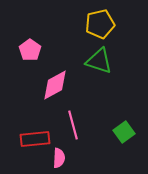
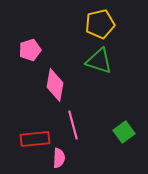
pink pentagon: rotated 20 degrees clockwise
pink diamond: rotated 52 degrees counterclockwise
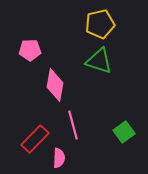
pink pentagon: rotated 15 degrees clockwise
red rectangle: rotated 40 degrees counterclockwise
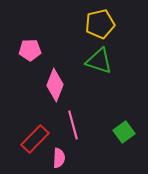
pink diamond: rotated 12 degrees clockwise
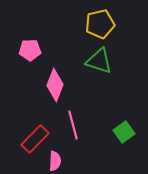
pink semicircle: moved 4 px left, 3 px down
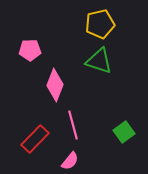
pink semicircle: moved 15 px right; rotated 36 degrees clockwise
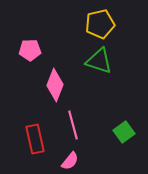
red rectangle: rotated 56 degrees counterclockwise
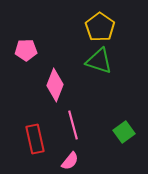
yellow pentagon: moved 3 px down; rotated 24 degrees counterclockwise
pink pentagon: moved 4 px left
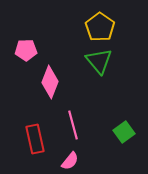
green triangle: rotated 32 degrees clockwise
pink diamond: moved 5 px left, 3 px up
